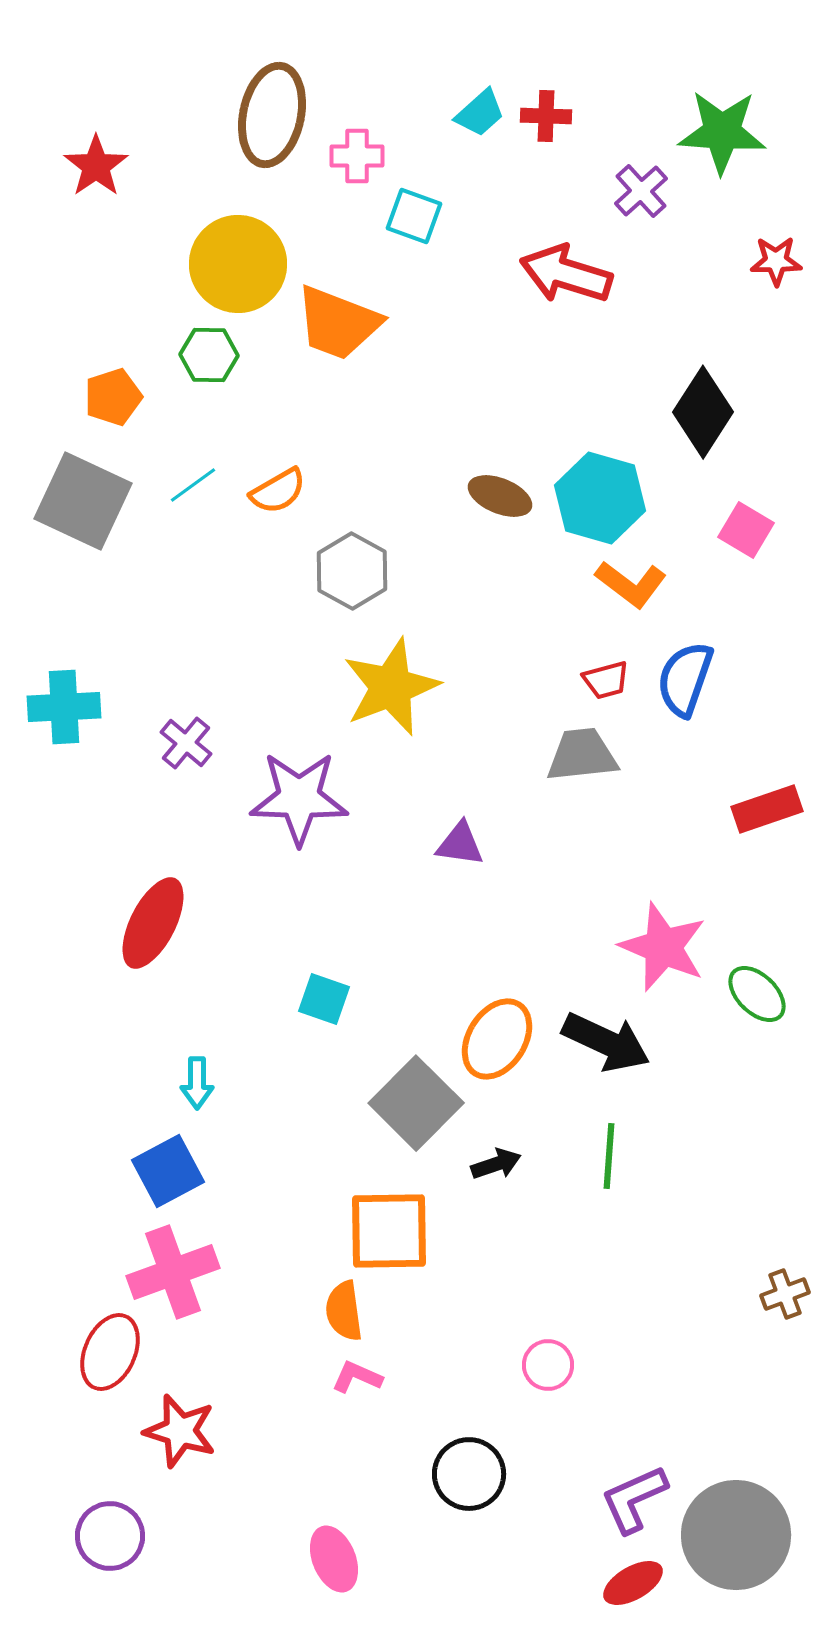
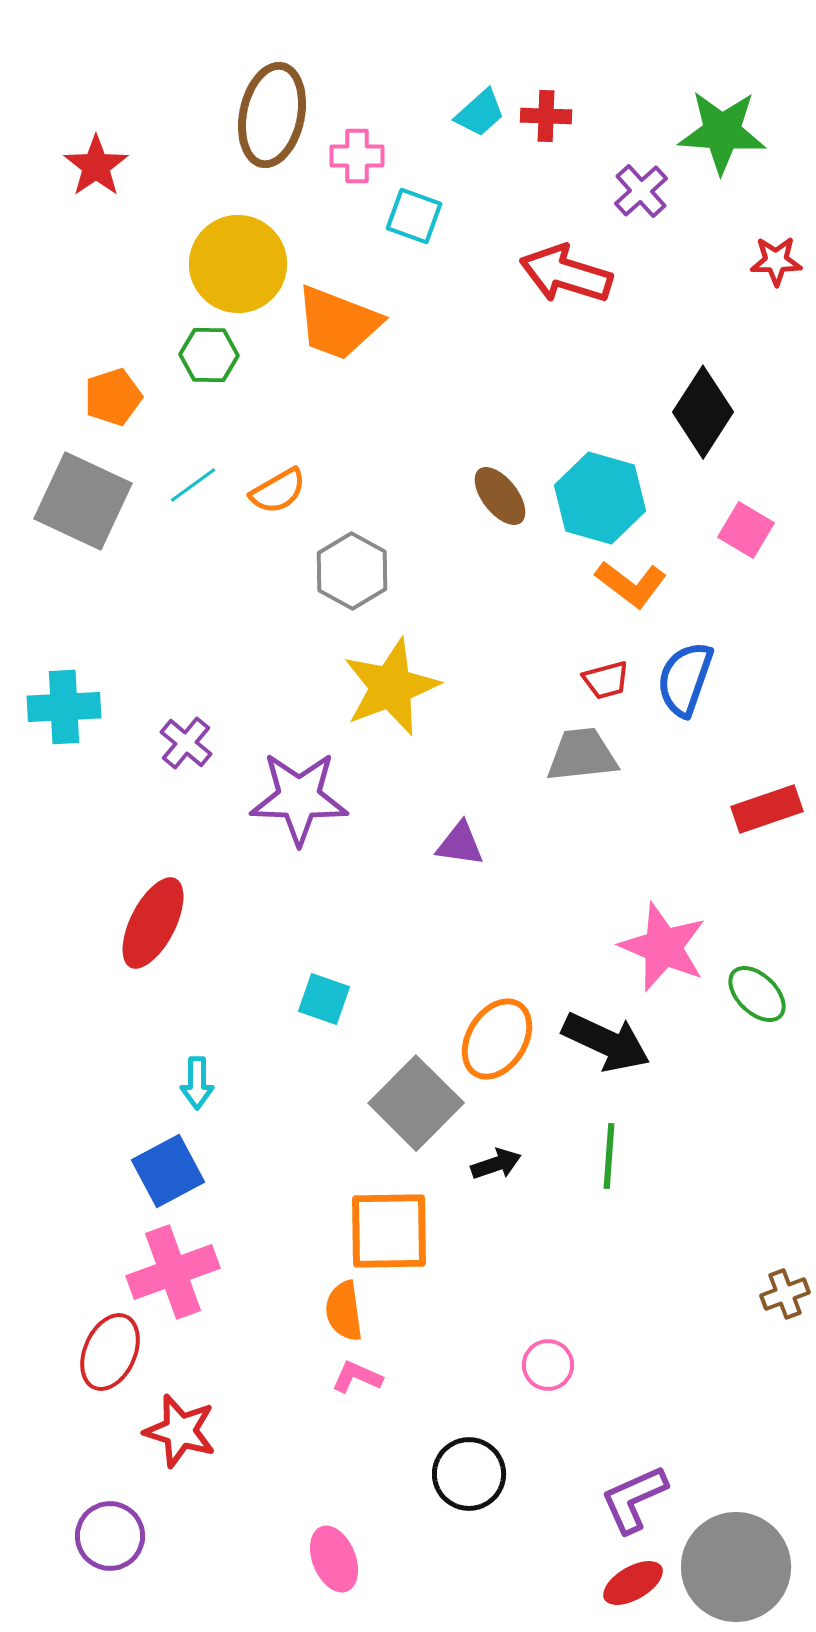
brown ellipse at (500, 496): rotated 30 degrees clockwise
gray circle at (736, 1535): moved 32 px down
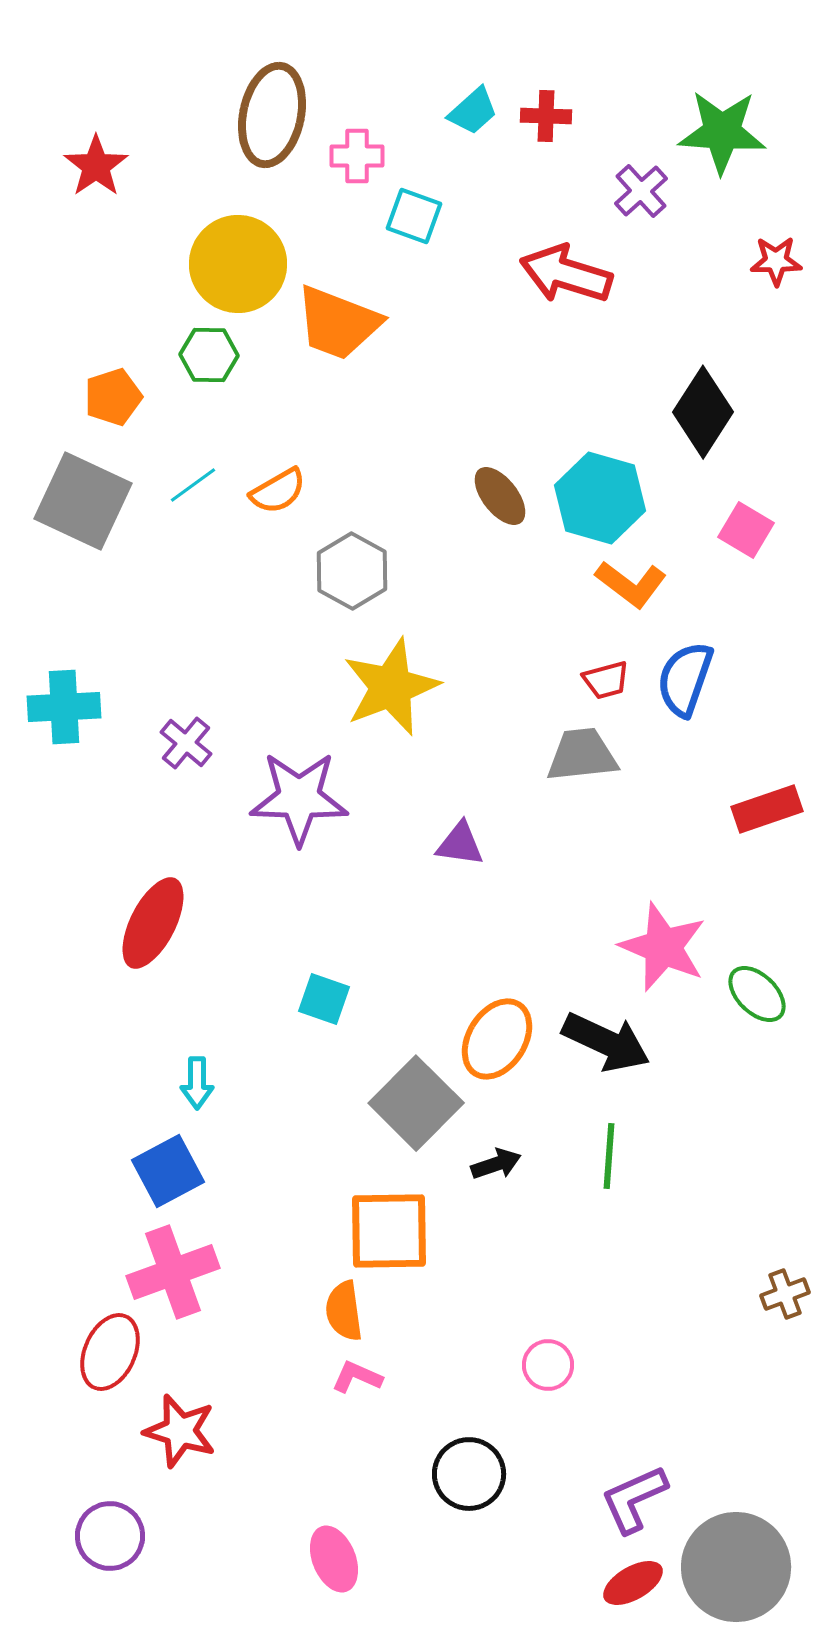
cyan trapezoid at (480, 113): moved 7 px left, 2 px up
